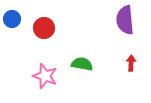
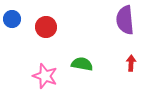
red circle: moved 2 px right, 1 px up
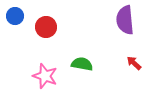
blue circle: moved 3 px right, 3 px up
red arrow: moved 3 px right; rotated 49 degrees counterclockwise
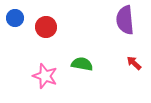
blue circle: moved 2 px down
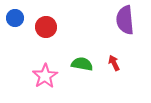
red arrow: moved 20 px left; rotated 21 degrees clockwise
pink star: rotated 20 degrees clockwise
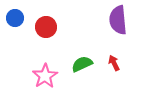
purple semicircle: moved 7 px left
green semicircle: rotated 35 degrees counterclockwise
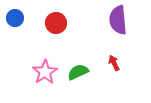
red circle: moved 10 px right, 4 px up
green semicircle: moved 4 px left, 8 px down
pink star: moved 4 px up
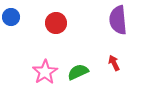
blue circle: moved 4 px left, 1 px up
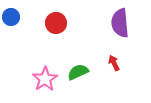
purple semicircle: moved 2 px right, 3 px down
pink star: moved 7 px down
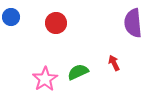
purple semicircle: moved 13 px right
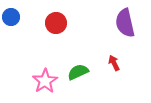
purple semicircle: moved 8 px left; rotated 8 degrees counterclockwise
pink star: moved 2 px down
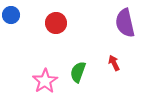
blue circle: moved 2 px up
green semicircle: rotated 45 degrees counterclockwise
